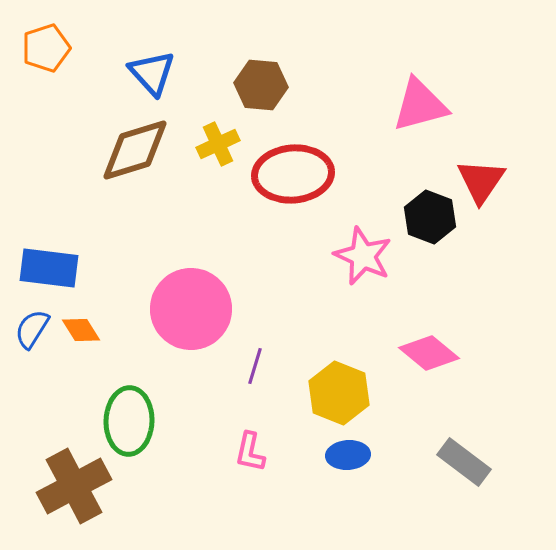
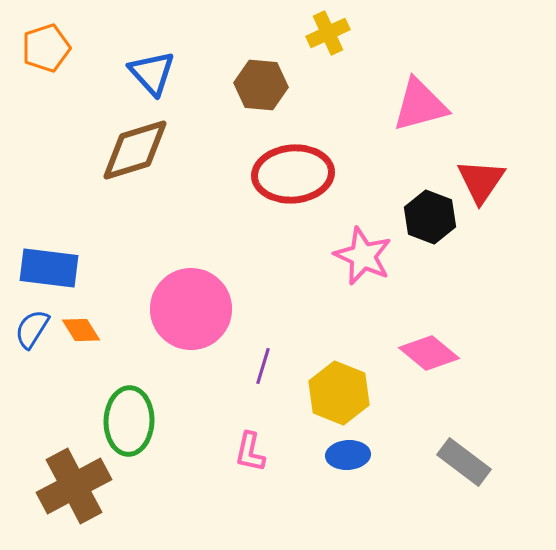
yellow cross: moved 110 px right, 111 px up
purple line: moved 8 px right
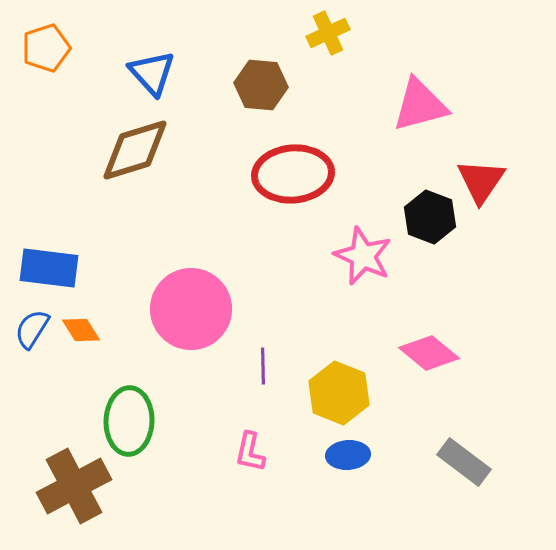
purple line: rotated 18 degrees counterclockwise
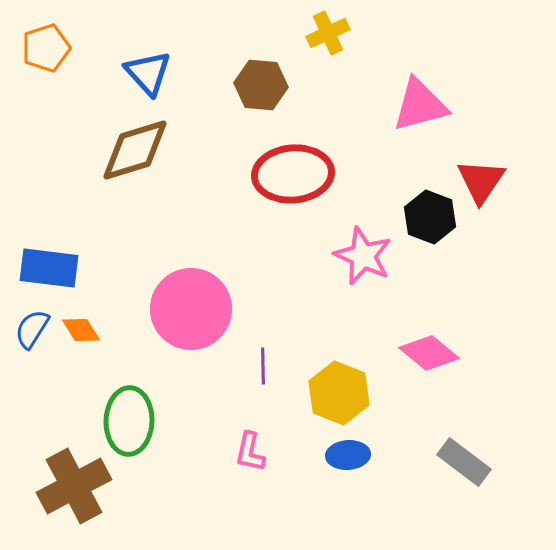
blue triangle: moved 4 px left
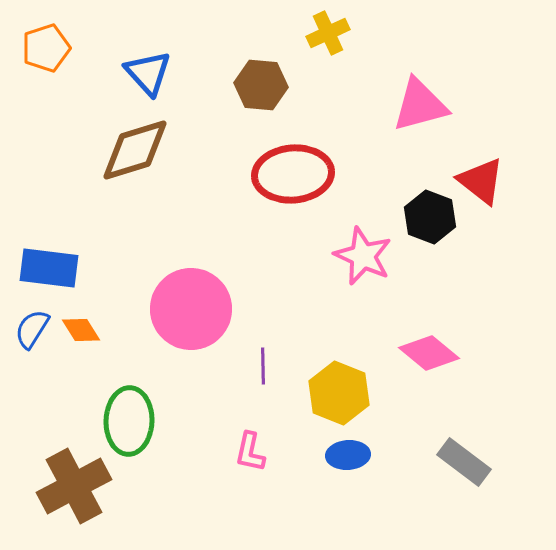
red triangle: rotated 26 degrees counterclockwise
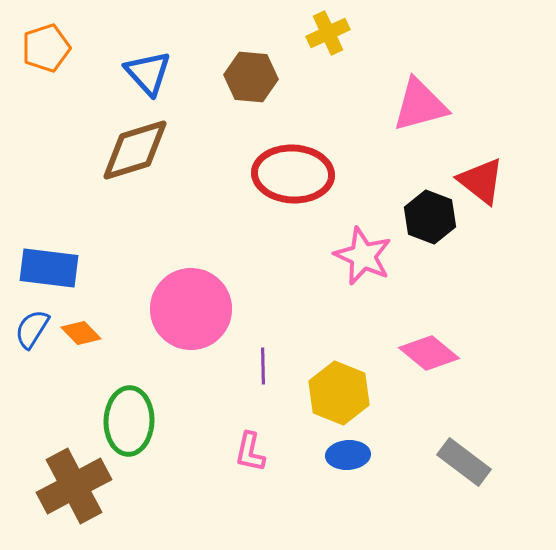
brown hexagon: moved 10 px left, 8 px up
red ellipse: rotated 8 degrees clockwise
orange diamond: moved 3 px down; rotated 12 degrees counterclockwise
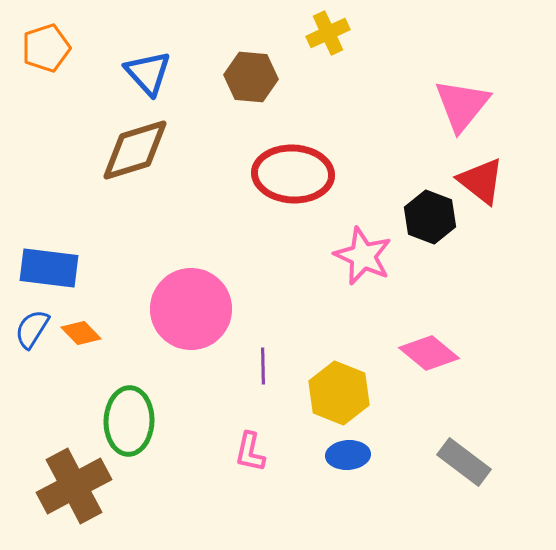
pink triangle: moved 42 px right; rotated 36 degrees counterclockwise
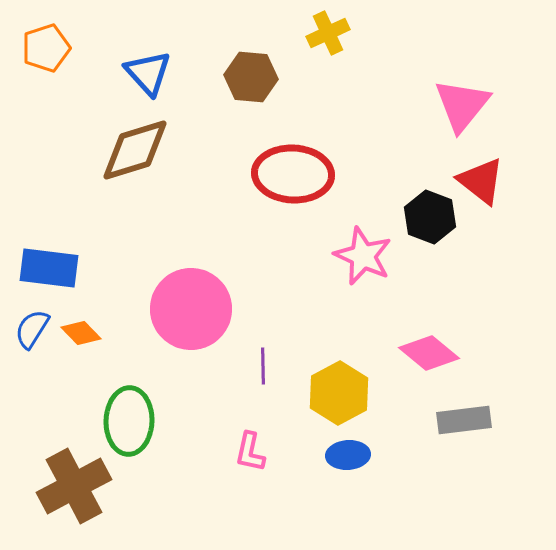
yellow hexagon: rotated 10 degrees clockwise
gray rectangle: moved 42 px up; rotated 44 degrees counterclockwise
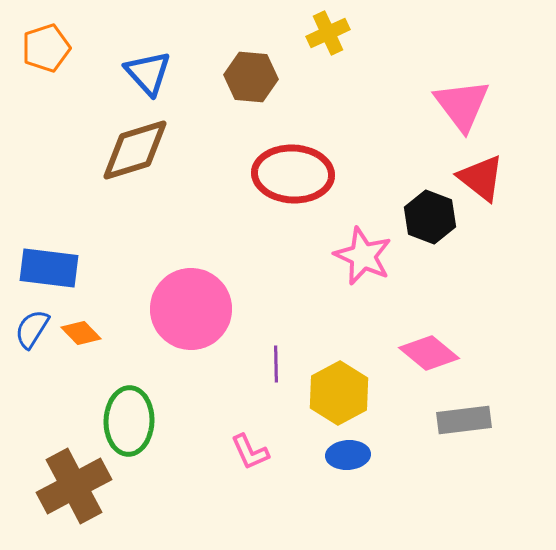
pink triangle: rotated 16 degrees counterclockwise
red triangle: moved 3 px up
purple line: moved 13 px right, 2 px up
pink L-shape: rotated 36 degrees counterclockwise
